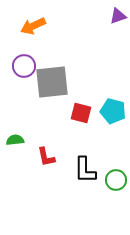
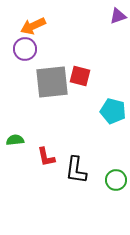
purple circle: moved 1 px right, 17 px up
red square: moved 1 px left, 37 px up
black L-shape: moved 9 px left; rotated 8 degrees clockwise
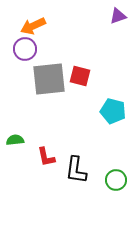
gray square: moved 3 px left, 3 px up
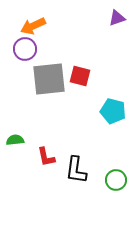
purple triangle: moved 1 px left, 2 px down
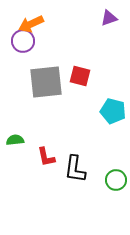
purple triangle: moved 8 px left
orange arrow: moved 2 px left, 2 px up
purple circle: moved 2 px left, 8 px up
gray square: moved 3 px left, 3 px down
black L-shape: moved 1 px left, 1 px up
